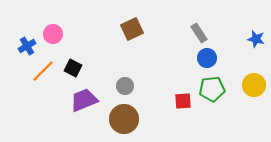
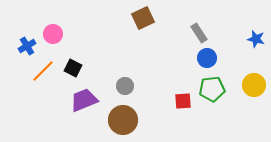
brown square: moved 11 px right, 11 px up
brown circle: moved 1 px left, 1 px down
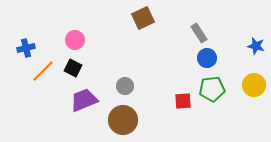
pink circle: moved 22 px right, 6 px down
blue star: moved 7 px down
blue cross: moved 1 px left, 2 px down; rotated 18 degrees clockwise
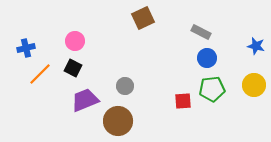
gray rectangle: moved 2 px right, 1 px up; rotated 30 degrees counterclockwise
pink circle: moved 1 px down
orange line: moved 3 px left, 3 px down
purple trapezoid: moved 1 px right
brown circle: moved 5 px left, 1 px down
